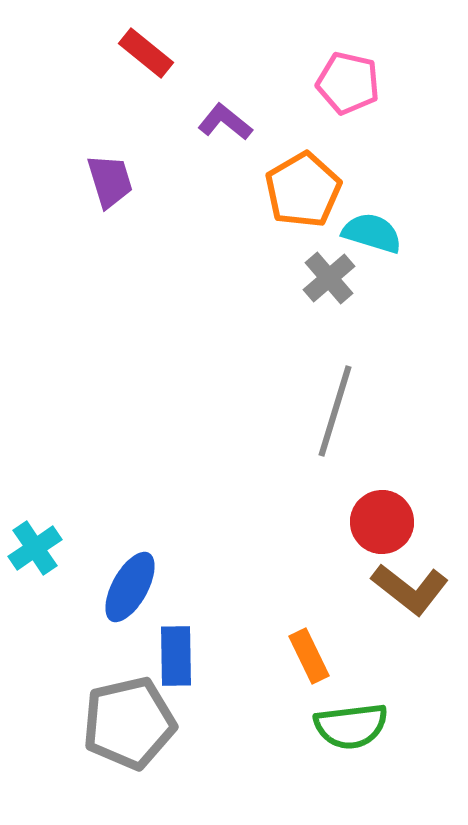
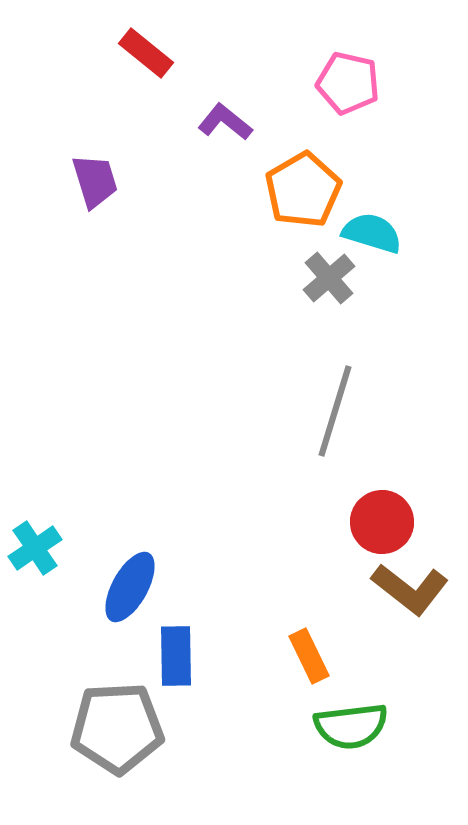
purple trapezoid: moved 15 px left
gray pentagon: moved 12 px left, 5 px down; rotated 10 degrees clockwise
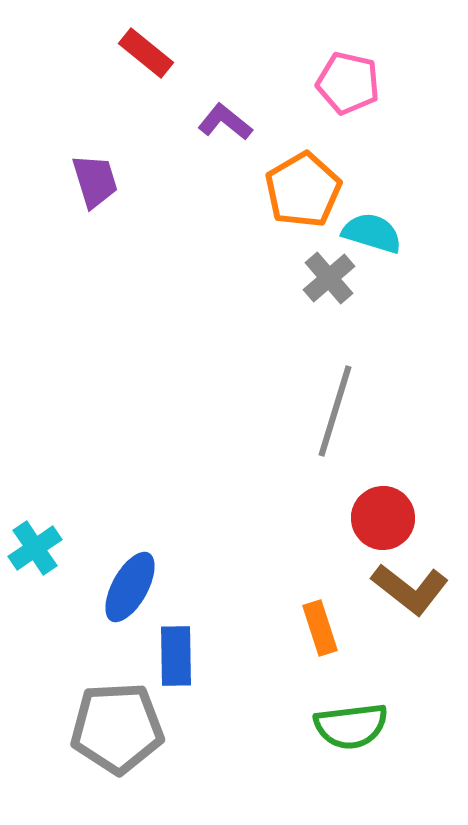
red circle: moved 1 px right, 4 px up
orange rectangle: moved 11 px right, 28 px up; rotated 8 degrees clockwise
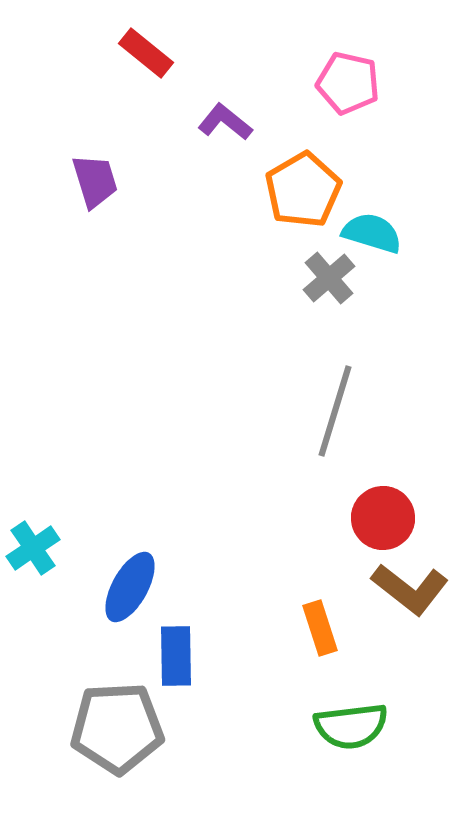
cyan cross: moved 2 px left
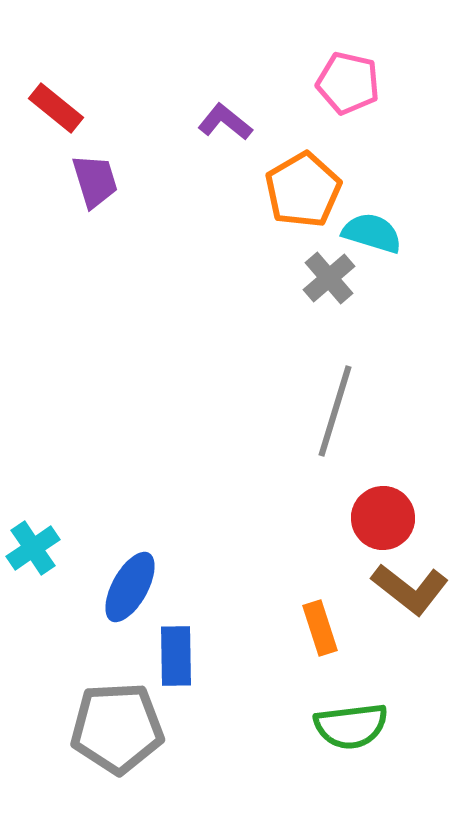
red rectangle: moved 90 px left, 55 px down
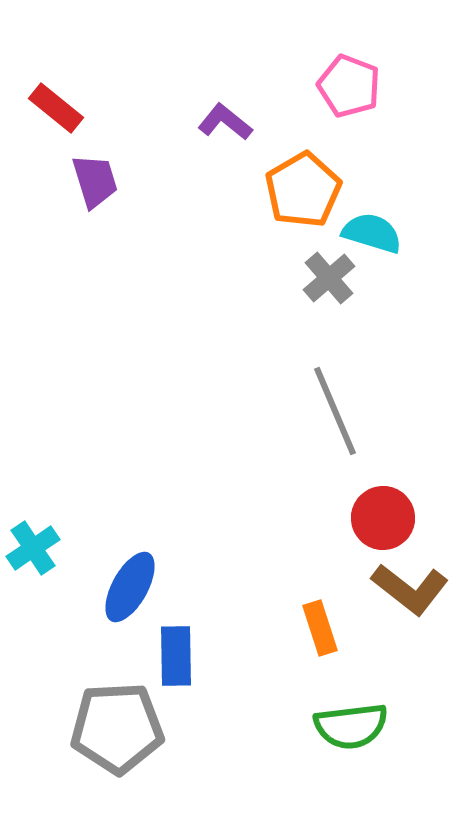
pink pentagon: moved 1 px right, 3 px down; rotated 8 degrees clockwise
gray line: rotated 40 degrees counterclockwise
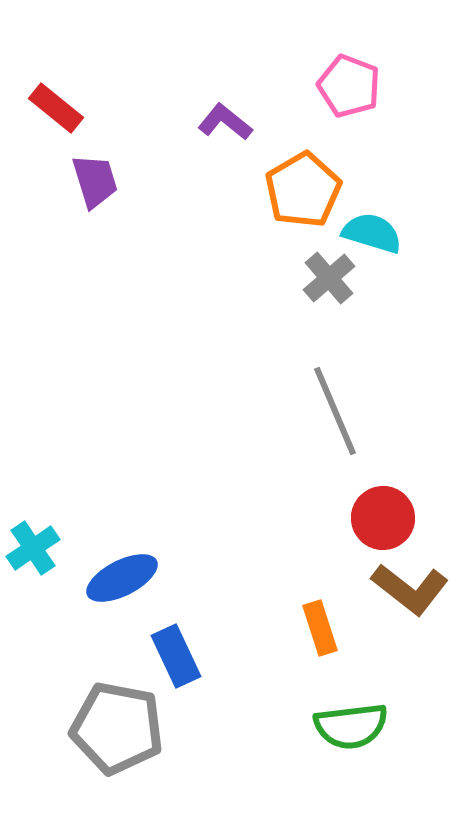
blue ellipse: moved 8 px left, 9 px up; rotated 34 degrees clockwise
blue rectangle: rotated 24 degrees counterclockwise
gray pentagon: rotated 14 degrees clockwise
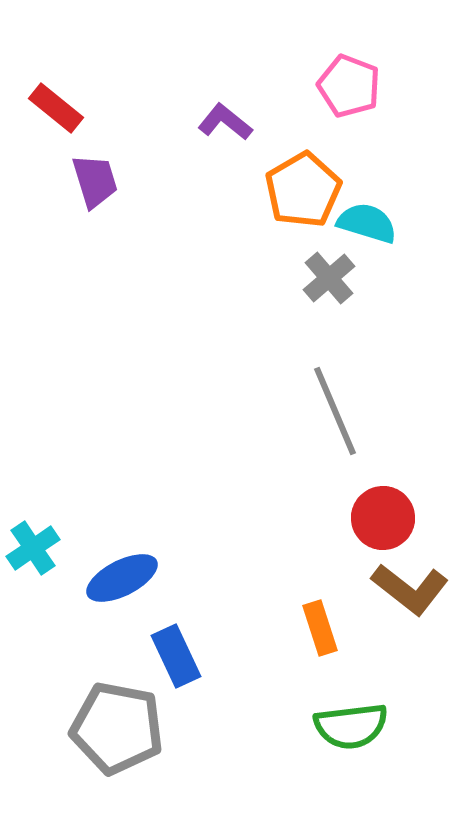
cyan semicircle: moved 5 px left, 10 px up
